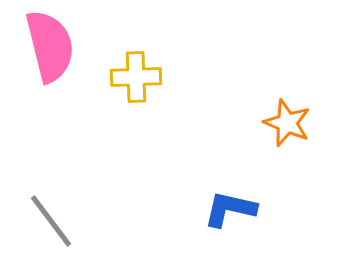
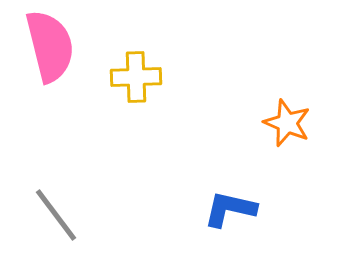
gray line: moved 5 px right, 6 px up
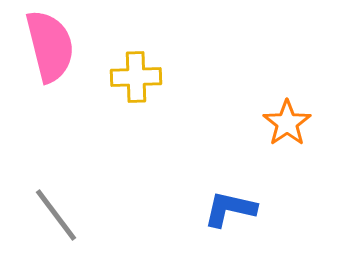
orange star: rotated 15 degrees clockwise
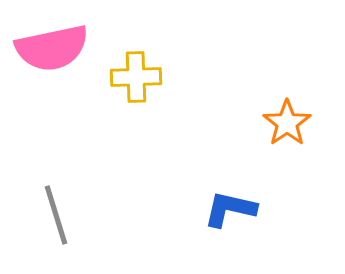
pink semicircle: moved 2 px right, 2 px down; rotated 92 degrees clockwise
gray line: rotated 20 degrees clockwise
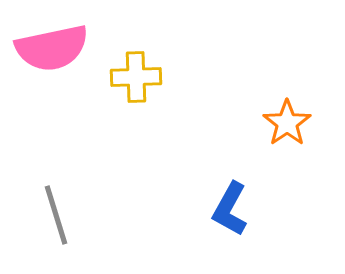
blue L-shape: rotated 74 degrees counterclockwise
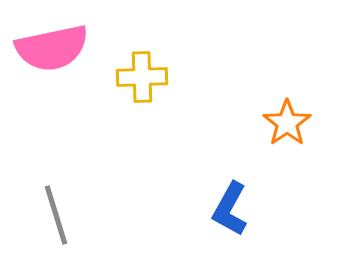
yellow cross: moved 6 px right
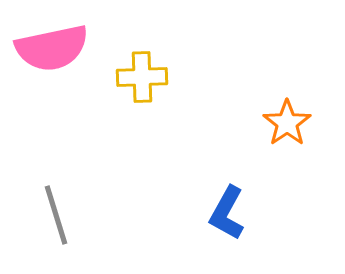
blue L-shape: moved 3 px left, 4 px down
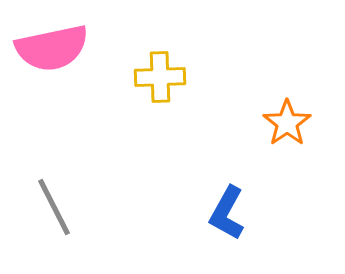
yellow cross: moved 18 px right
gray line: moved 2 px left, 8 px up; rotated 10 degrees counterclockwise
